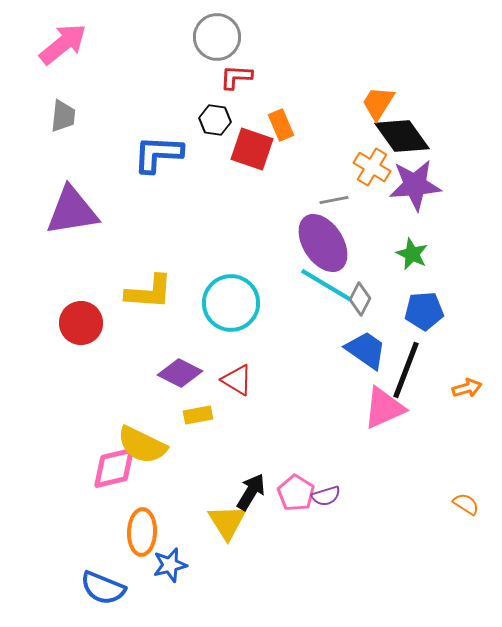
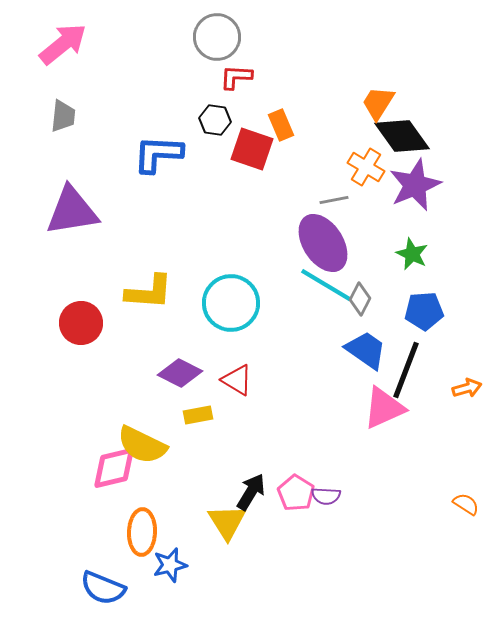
orange cross: moved 6 px left
purple star: rotated 18 degrees counterclockwise
purple semicircle: rotated 20 degrees clockwise
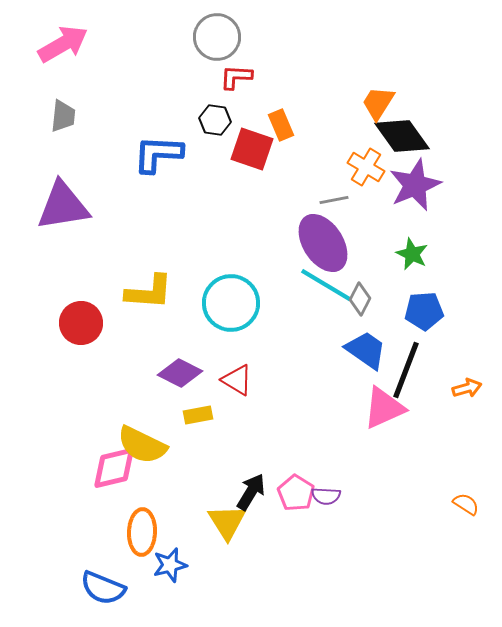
pink arrow: rotated 9 degrees clockwise
purple triangle: moved 9 px left, 5 px up
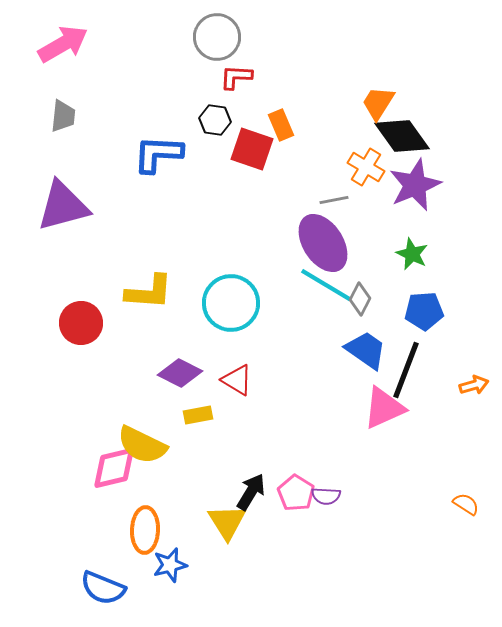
purple triangle: rotated 6 degrees counterclockwise
orange arrow: moved 7 px right, 3 px up
orange ellipse: moved 3 px right, 2 px up
